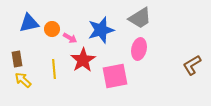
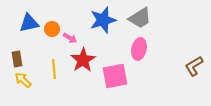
blue star: moved 2 px right, 10 px up
brown L-shape: moved 2 px right, 1 px down
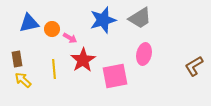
pink ellipse: moved 5 px right, 5 px down
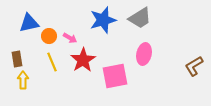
orange circle: moved 3 px left, 7 px down
yellow line: moved 2 px left, 7 px up; rotated 18 degrees counterclockwise
yellow arrow: rotated 48 degrees clockwise
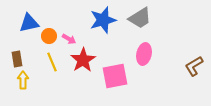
pink arrow: moved 1 px left, 1 px down
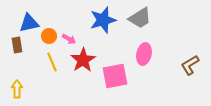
brown rectangle: moved 14 px up
brown L-shape: moved 4 px left, 1 px up
yellow arrow: moved 6 px left, 9 px down
